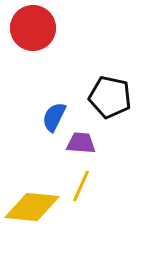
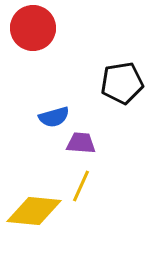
black pentagon: moved 12 px right, 14 px up; rotated 21 degrees counterclockwise
blue semicircle: rotated 132 degrees counterclockwise
yellow diamond: moved 2 px right, 4 px down
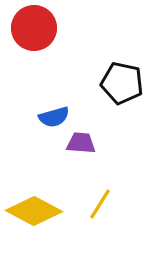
red circle: moved 1 px right
black pentagon: rotated 21 degrees clockwise
yellow line: moved 19 px right, 18 px down; rotated 8 degrees clockwise
yellow diamond: rotated 22 degrees clockwise
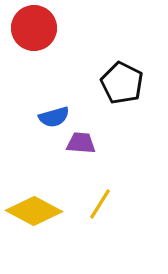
black pentagon: rotated 15 degrees clockwise
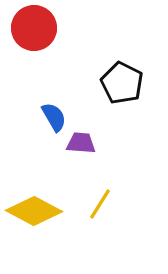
blue semicircle: rotated 104 degrees counterclockwise
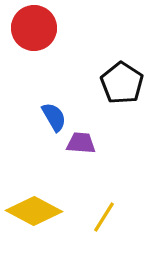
black pentagon: rotated 6 degrees clockwise
yellow line: moved 4 px right, 13 px down
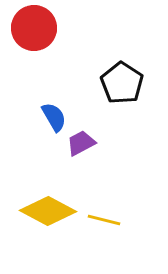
purple trapezoid: rotated 32 degrees counterclockwise
yellow diamond: moved 14 px right
yellow line: moved 3 px down; rotated 72 degrees clockwise
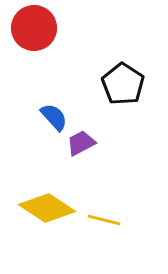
black pentagon: moved 1 px right, 1 px down
blue semicircle: rotated 12 degrees counterclockwise
yellow diamond: moved 1 px left, 3 px up; rotated 6 degrees clockwise
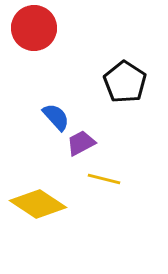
black pentagon: moved 2 px right, 2 px up
blue semicircle: moved 2 px right
yellow diamond: moved 9 px left, 4 px up
yellow line: moved 41 px up
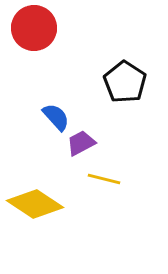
yellow diamond: moved 3 px left
